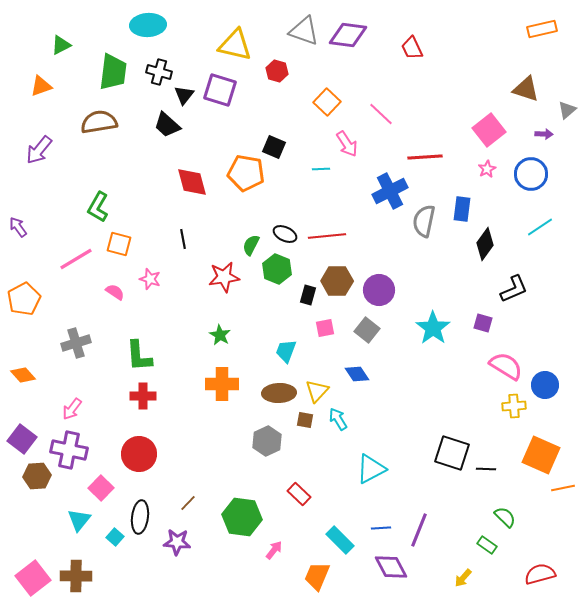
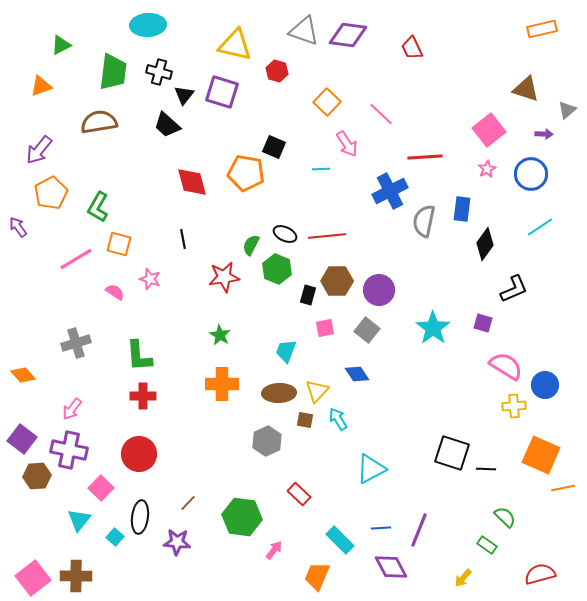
purple square at (220, 90): moved 2 px right, 2 px down
orange pentagon at (24, 299): moved 27 px right, 106 px up
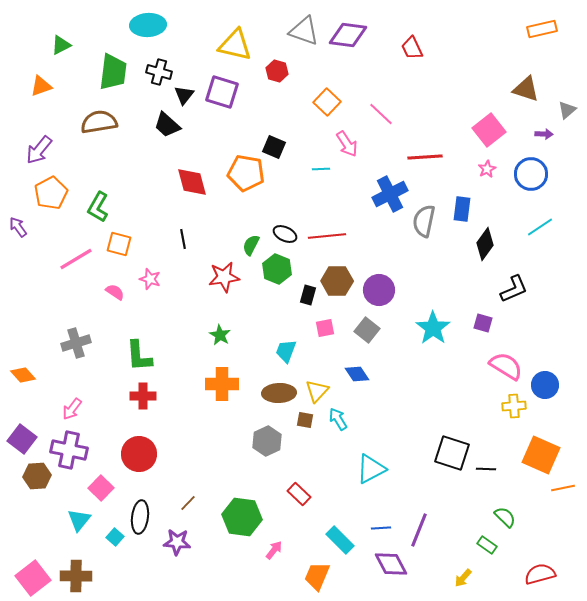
blue cross at (390, 191): moved 3 px down
purple diamond at (391, 567): moved 3 px up
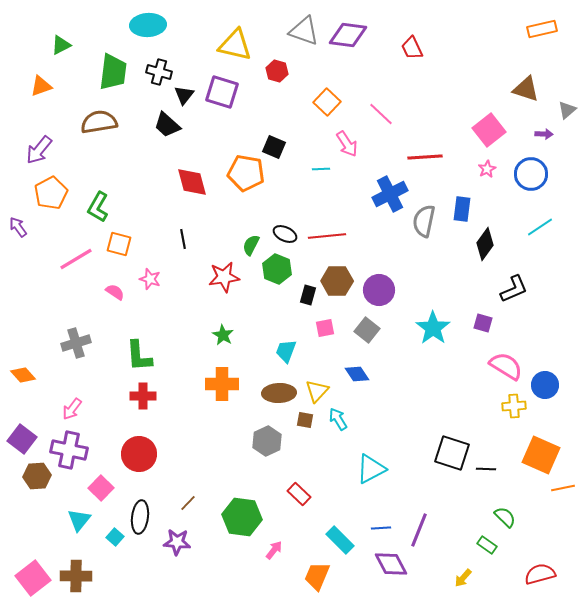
green star at (220, 335): moved 3 px right
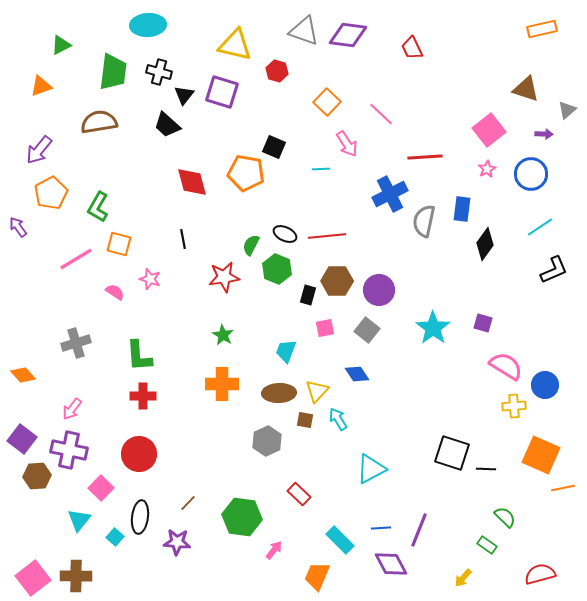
black L-shape at (514, 289): moved 40 px right, 19 px up
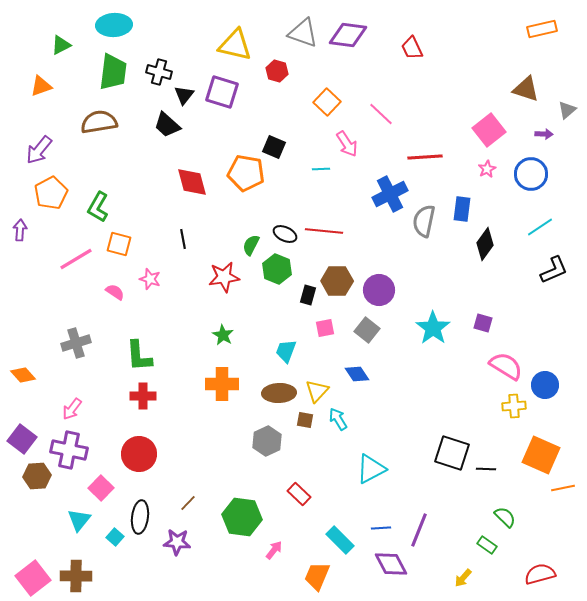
cyan ellipse at (148, 25): moved 34 px left
gray triangle at (304, 31): moved 1 px left, 2 px down
purple arrow at (18, 227): moved 2 px right, 3 px down; rotated 40 degrees clockwise
red line at (327, 236): moved 3 px left, 5 px up; rotated 12 degrees clockwise
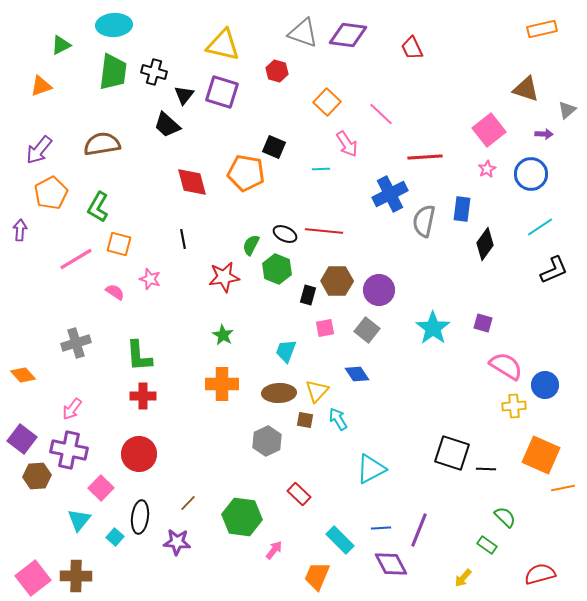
yellow triangle at (235, 45): moved 12 px left
black cross at (159, 72): moved 5 px left
brown semicircle at (99, 122): moved 3 px right, 22 px down
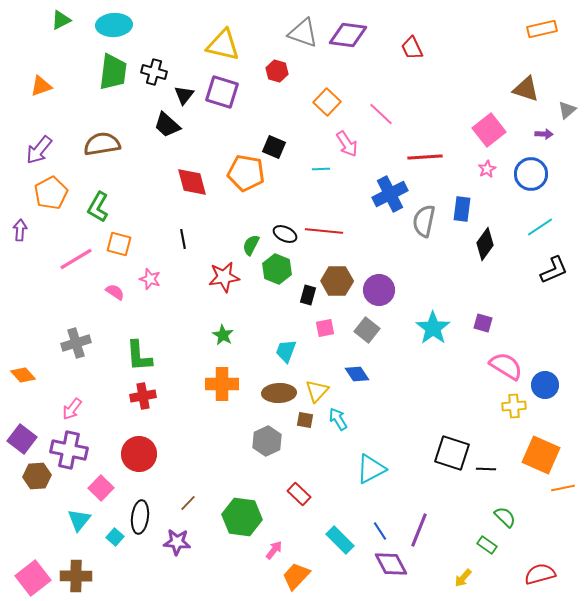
green triangle at (61, 45): moved 25 px up
red cross at (143, 396): rotated 10 degrees counterclockwise
blue line at (381, 528): moved 1 px left, 3 px down; rotated 60 degrees clockwise
orange trapezoid at (317, 576): moved 21 px left; rotated 20 degrees clockwise
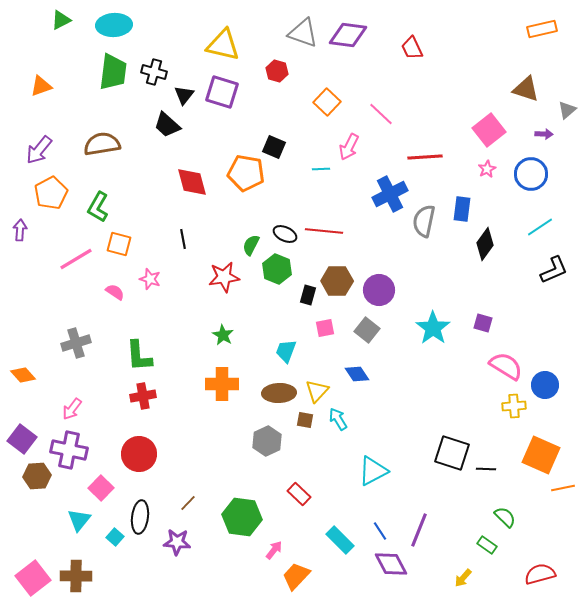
pink arrow at (347, 144): moved 2 px right, 3 px down; rotated 60 degrees clockwise
cyan triangle at (371, 469): moved 2 px right, 2 px down
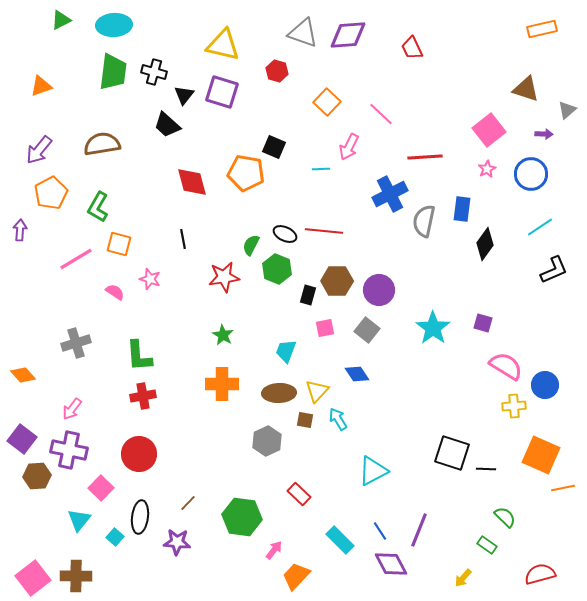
purple diamond at (348, 35): rotated 12 degrees counterclockwise
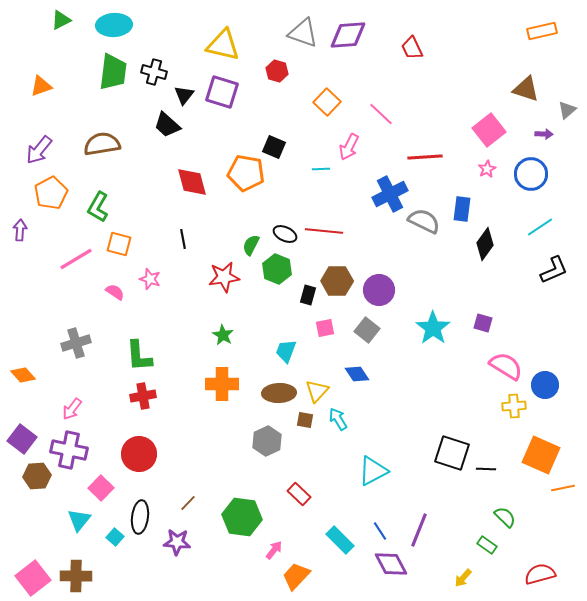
orange rectangle at (542, 29): moved 2 px down
gray semicircle at (424, 221): rotated 104 degrees clockwise
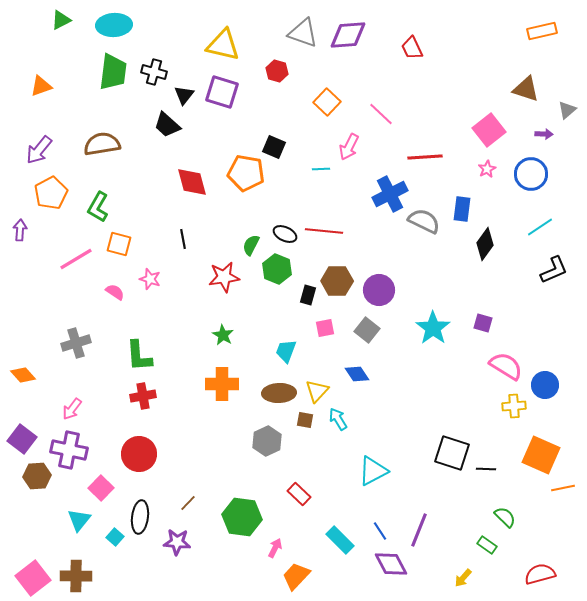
pink arrow at (274, 550): moved 1 px right, 2 px up; rotated 12 degrees counterclockwise
